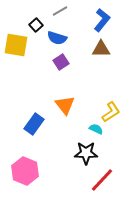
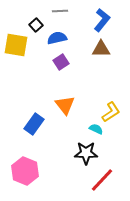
gray line: rotated 28 degrees clockwise
blue semicircle: rotated 150 degrees clockwise
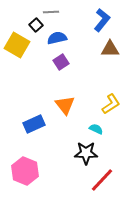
gray line: moved 9 px left, 1 px down
yellow square: moved 1 px right; rotated 20 degrees clockwise
brown triangle: moved 9 px right
yellow L-shape: moved 8 px up
blue rectangle: rotated 30 degrees clockwise
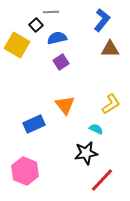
black star: rotated 10 degrees counterclockwise
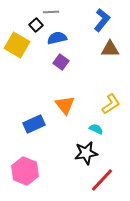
purple square: rotated 21 degrees counterclockwise
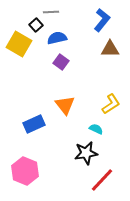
yellow square: moved 2 px right, 1 px up
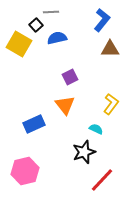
purple square: moved 9 px right, 15 px down; rotated 28 degrees clockwise
yellow L-shape: rotated 20 degrees counterclockwise
black star: moved 2 px left, 1 px up; rotated 10 degrees counterclockwise
pink hexagon: rotated 24 degrees clockwise
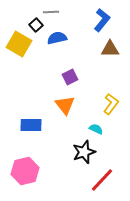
blue rectangle: moved 3 px left, 1 px down; rotated 25 degrees clockwise
